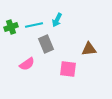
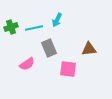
cyan line: moved 3 px down
gray rectangle: moved 3 px right, 4 px down
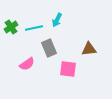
green cross: rotated 16 degrees counterclockwise
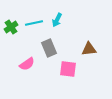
cyan line: moved 5 px up
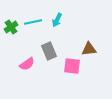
cyan line: moved 1 px left, 1 px up
gray rectangle: moved 3 px down
pink square: moved 4 px right, 3 px up
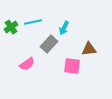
cyan arrow: moved 7 px right, 8 px down
gray rectangle: moved 7 px up; rotated 66 degrees clockwise
